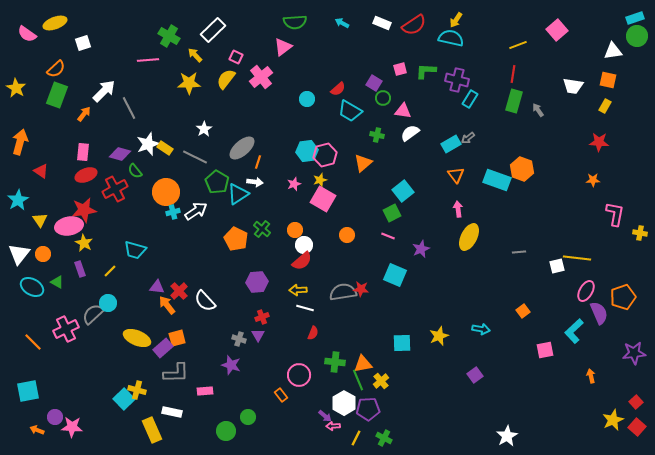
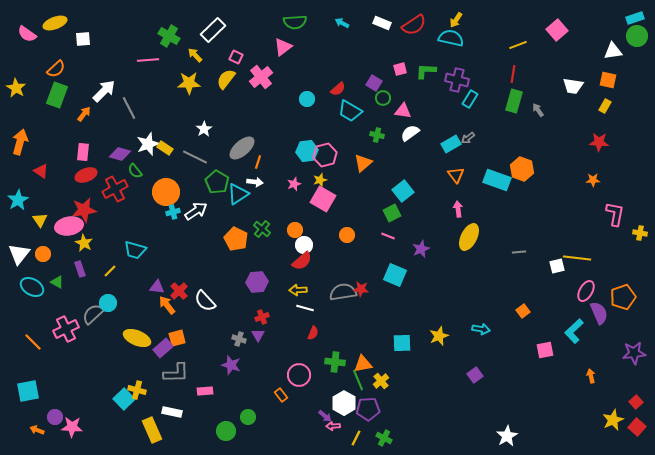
white square at (83, 43): moved 4 px up; rotated 14 degrees clockwise
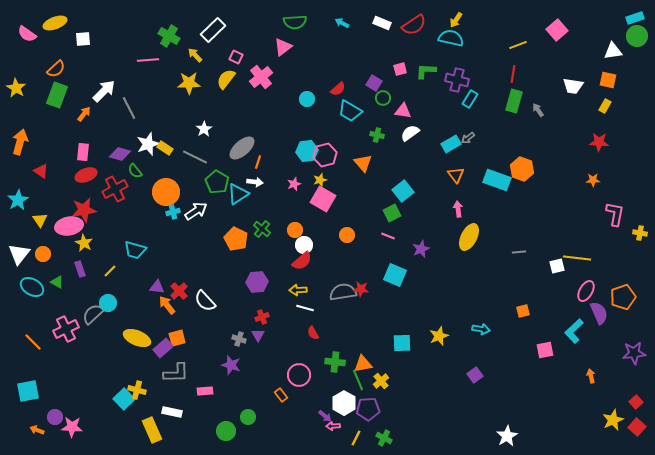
orange triangle at (363, 163): rotated 30 degrees counterclockwise
orange square at (523, 311): rotated 24 degrees clockwise
red semicircle at (313, 333): rotated 128 degrees clockwise
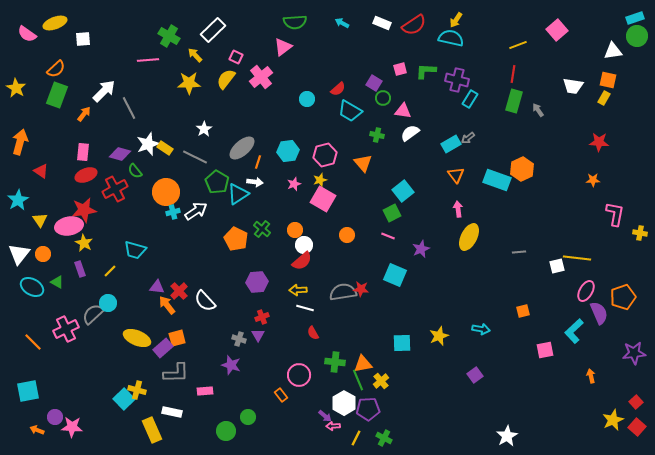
yellow rectangle at (605, 106): moved 1 px left, 8 px up
cyan hexagon at (307, 151): moved 19 px left
orange hexagon at (522, 169): rotated 15 degrees clockwise
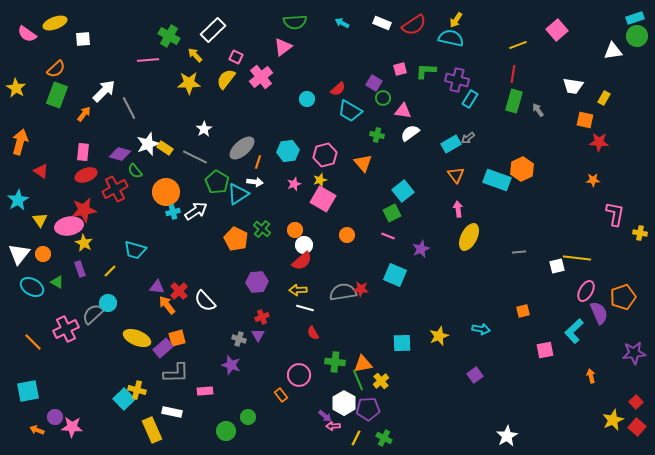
orange square at (608, 80): moved 23 px left, 40 px down
